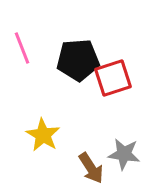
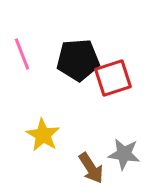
pink line: moved 6 px down
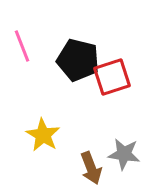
pink line: moved 8 px up
black pentagon: rotated 18 degrees clockwise
red square: moved 1 px left, 1 px up
brown arrow: rotated 12 degrees clockwise
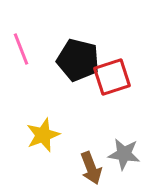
pink line: moved 1 px left, 3 px down
yellow star: rotated 20 degrees clockwise
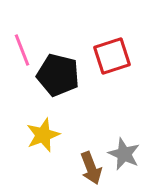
pink line: moved 1 px right, 1 px down
black pentagon: moved 20 px left, 15 px down
red square: moved 21 px up
gray star: rotated 16 degrees clockwise
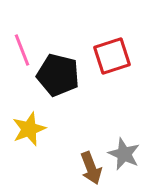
yellow star: moved 14 px left, 6 px up
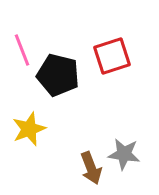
gray star: rotated 16 degrees counterclockwise
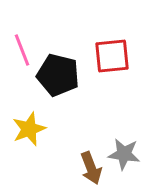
red square: rotated 12 degrees clockwise
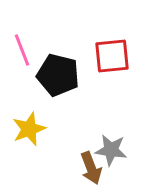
gray star: moved 13 px left, 4 px up
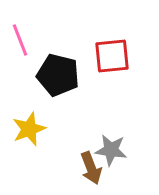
pink line: moved 2 px left, 10 px up
